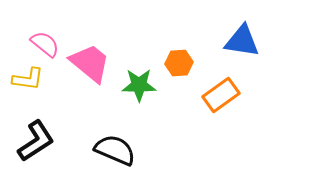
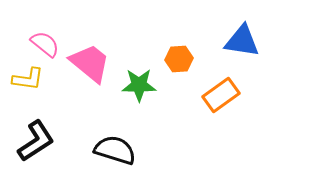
orange hexagon: moved 4 px up
black semicircle: rotated 6 degrees counterclockwise
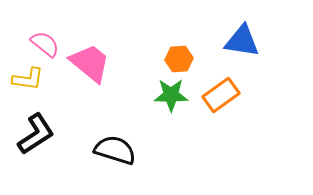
green star: moved 32 px right, 10 px down
black L-shape: moved 7 px up
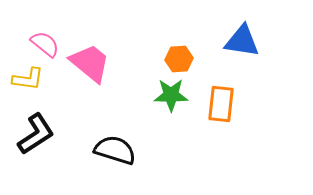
orange rectangle: moved 9 px down; rotated 48 degrees counterclockwise
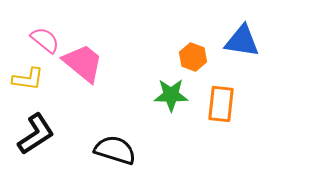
pink semicircle: moved 4 px up
orange hexagon: moved 14 px right, 2 px up; rotated 24 degrees clockwise
pink trapezoid: moved 7 px left
